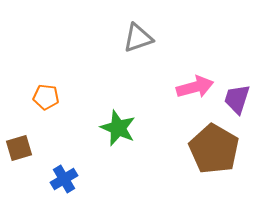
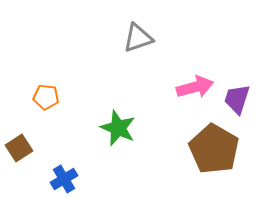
brown square: rotated 16 degrees counterclockwise
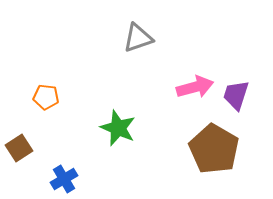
purple trapezoid: moved 1 px left, 4 px up
